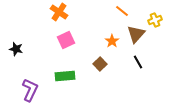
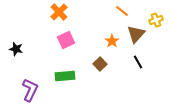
orange cross: rotated 12 degrees clockwise
yellow cross: moved 1 px right
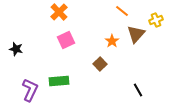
black line: moved 28 px down
green rectangle: moved 6 px left, 5 px down
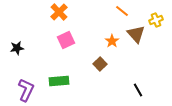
brown triangle: rotated 24 degrees counterclockwise
black star: moved 1 px right, 1 px up; rotated 24 degrees counterclockwise
purple L-shape: moved 4 px left
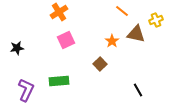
orange cross: rotated 12 degrees clockwise
brown triangle: rotated 36 degrees counterclockwise
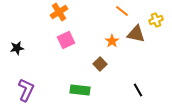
green rectangle: moved 21 px right, 9 px down; rotated 12 degrees clockwise
